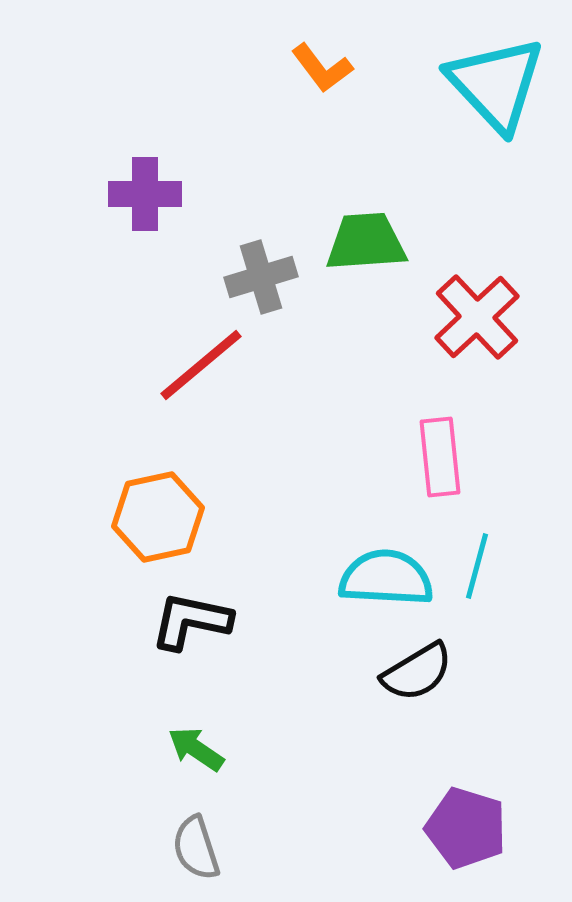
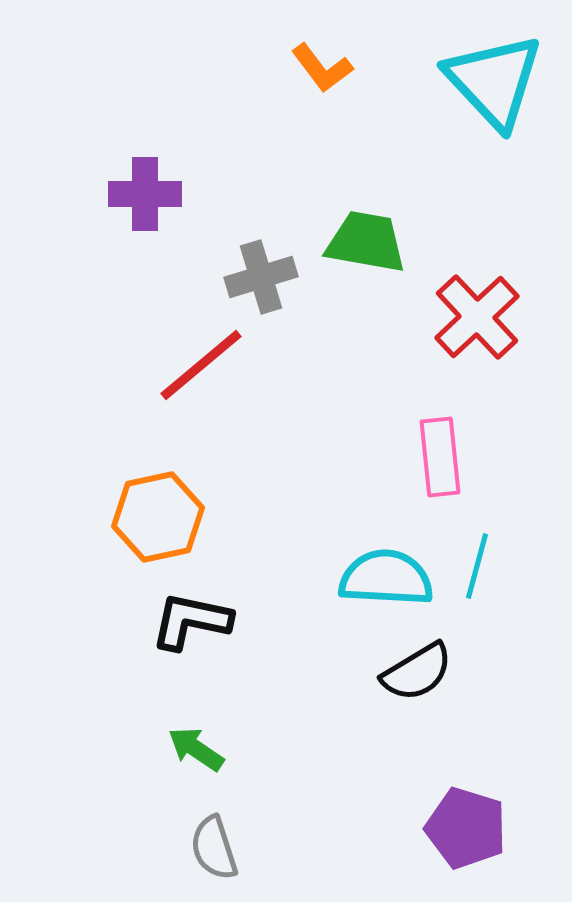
cyan triangle: moved 2 px left, 3 px up
green trapezoid: rotated 14 degrees clockwise
gray semicircle: moved 18 px right
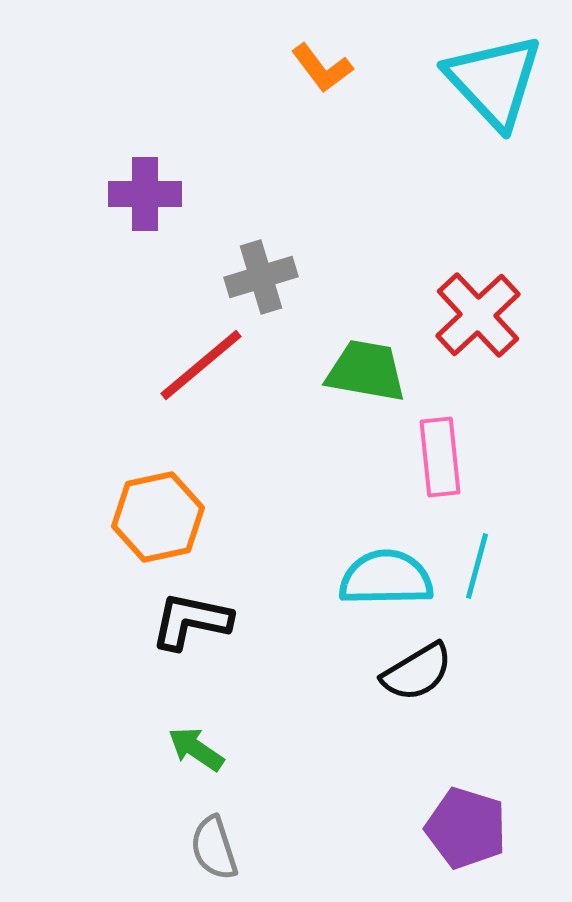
green trapezoid: moved 129 px down
red cross: moved 1 px right, 2 px up
cyan semicircle: rotated 4 degrees counterclockwise
